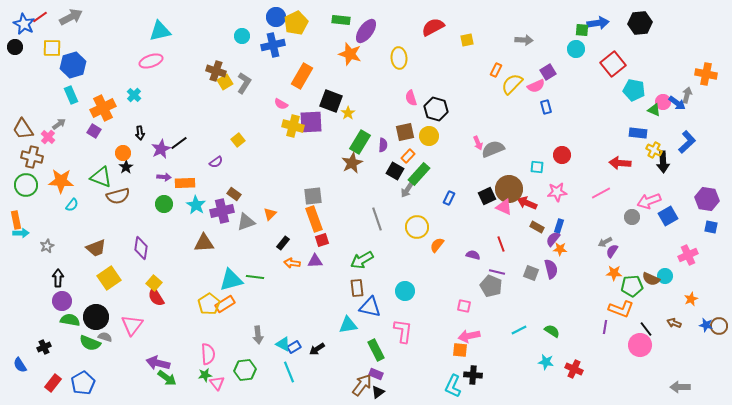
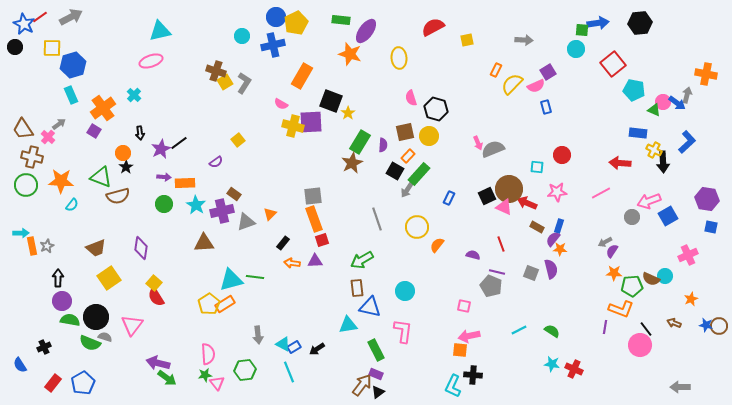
orange cross at (103, 108): rotated 10 degrees counterclockwise
orange rectangle at (16, 220): moved 16 px right, 26 px down
cyan star at (546, 362): moved 6 px right, 2 px down
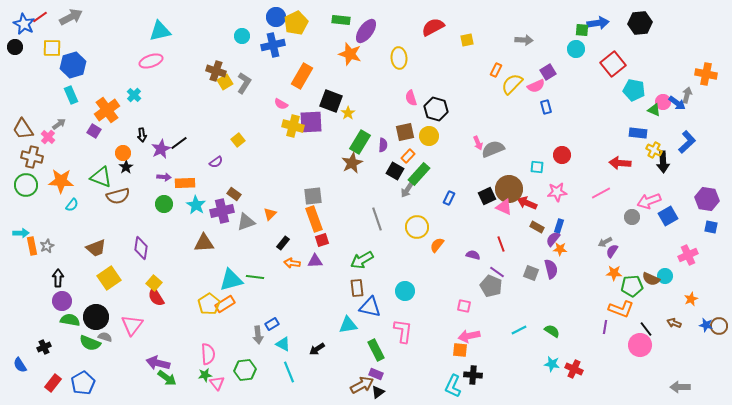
orange cross at (103, 108): moved 4 px right, 2 px down
black arrow at (140, 133): moved 2 px right, 2 px down
purple line at (497, 272): rotated 21 degrees clockwise
blue rectangle at (294, 347): moved 22 px left, 23 px up
brown arrow at (362, 385): rotated 25 degrees clockwise
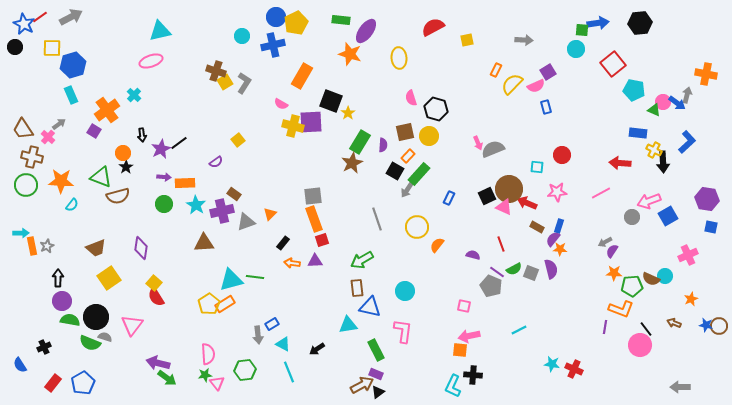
green semicircle at (552, 331): moved 38 px left, 62 px up; rotated 119 degrees clockwise
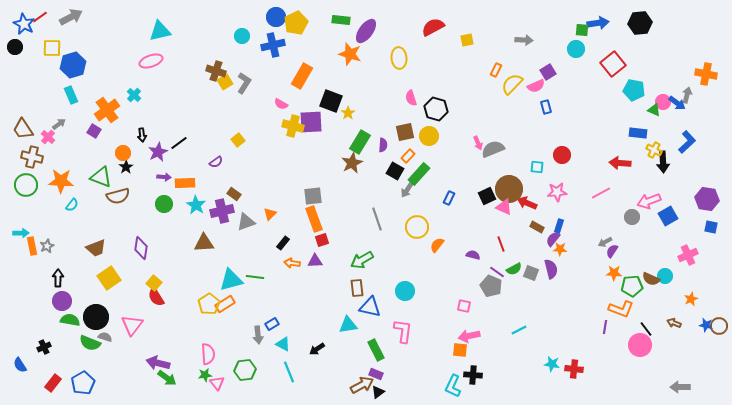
purple star at (161, 149): moved 3 px left, 3 px down
red cross at (574, 369): rotated 18 degrees counterclockwise
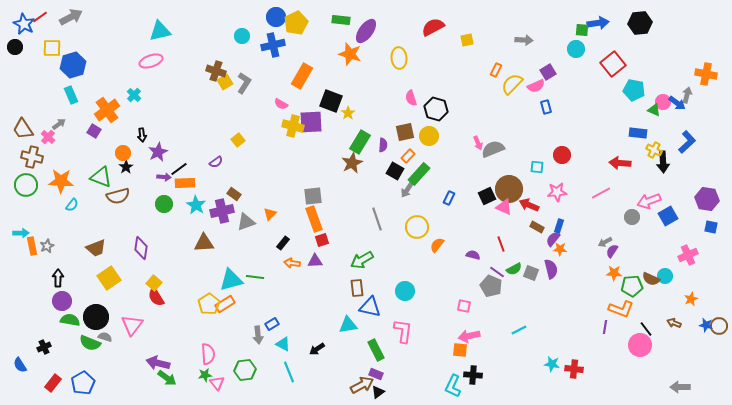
black line at (179, 143): moved 26 px down
red arrow at (527, 203): moved 2 px right, 2 px down
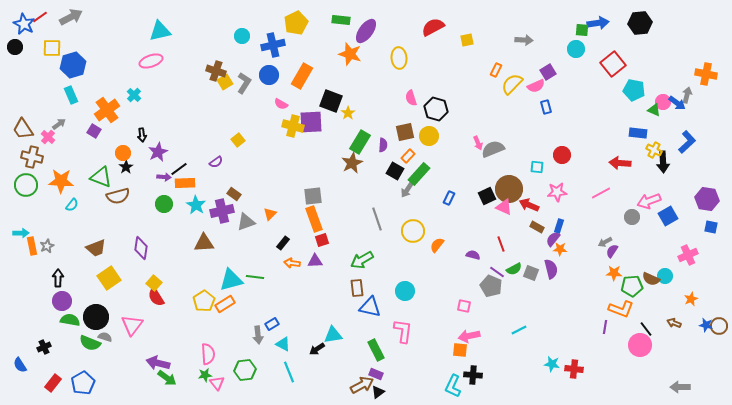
blue circle at (276, 17): moved 7 px left, 58 px down
yellow circle at (417, 227): moved 4 px left, 4 px down
yellow pentagon at (209, 304): moved 5 px left, 3 px up
cyan triangle at (348, 325): moved 15 px left, 10 px down
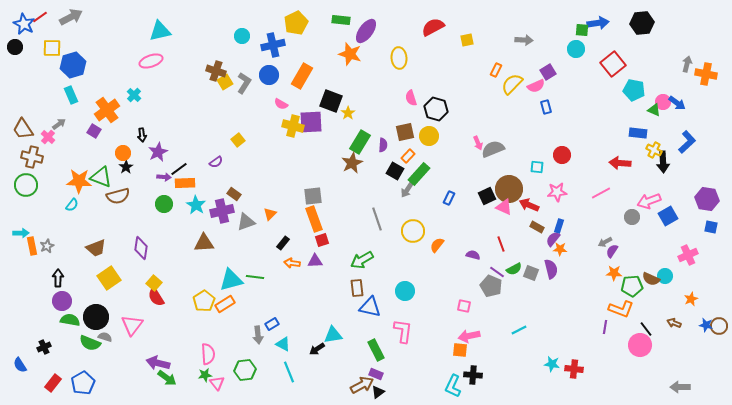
black hexagon at (640, 23): moved 2 px right
gray arrow at (687, 95): moved 31 px up
orange star at (61, 181): moved 18 px right
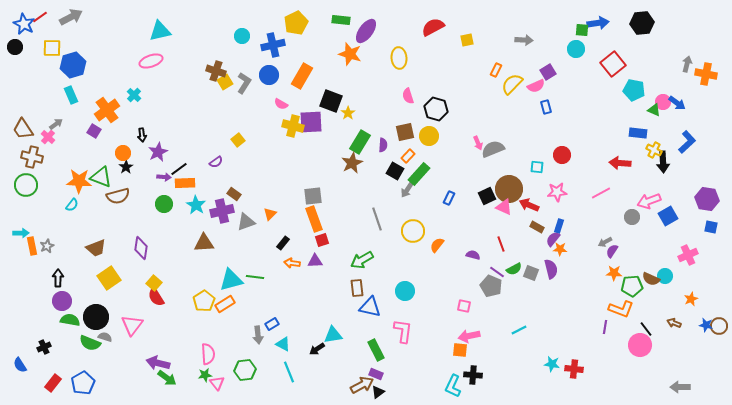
pink semicircle at (411, 98): moved 3 px left, 2 px up
gray arrow at (59, 124): moved 3 px left
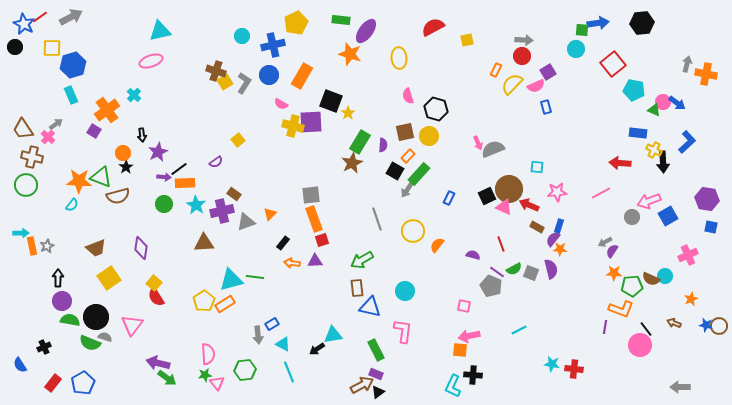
red circle at (562, 155): moved 40 px left, 99 px up
gray square at (313, 196): moved 2 px left, 1 px up
